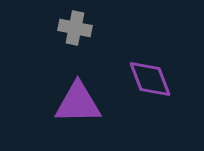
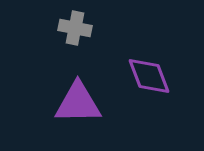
purple diamond: moved 1 px left, 3 px up
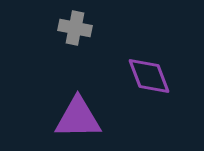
purple triangle: moved 15 px down
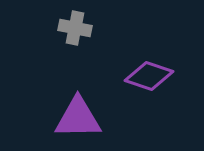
purple diamond: rotated 51 degrees counterclockwise
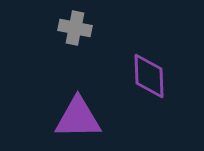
purple diamond: rotated 69 degrees clockwise
